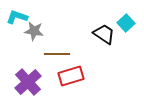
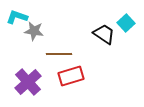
brown line: moved 2 px right
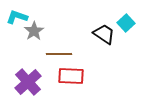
gray star: rotated 30 degrees clockwise
red rectangle: rotated 20 degrees clockwise
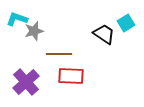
cyan L-shape: moved 2 px down
cyan square: rotated 12 degrees clockwise
gray star: rotated 18 degrees clockwise
purple cross: moved 2 px left
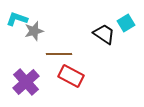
red rectangle: rotated 25 degrees clockwise
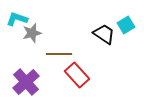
cyan square: moved 2 px down
gray star: moved 2 px left, 2 px down
red rectangle: moved 6 px right, 1 px up; rotated 20 degrees clockwise
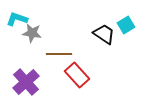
gray star: rotated 24 degrees clockwise
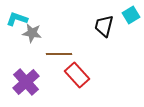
cyan square: moved 5 px right, 10 px up
black trapezoid: moved 8 px up; rotated 110 degrees counterclockwise
